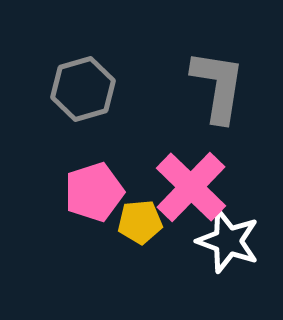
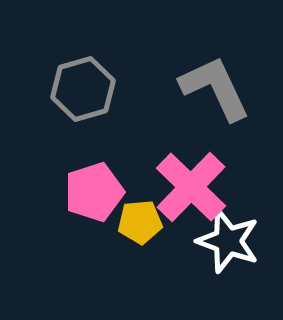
gray L-shape: moved 3 px left, 2 px down; rotated 34 degrees counterclockwise
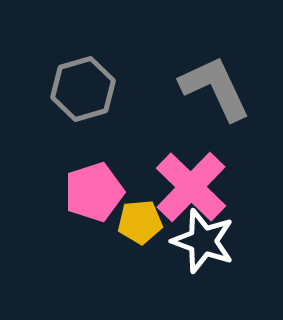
white star: moved 25 px left
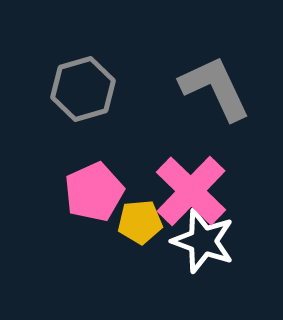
pink cross: moved 4 px down
pink pentagon: rotated 6 degrees counterclockwise
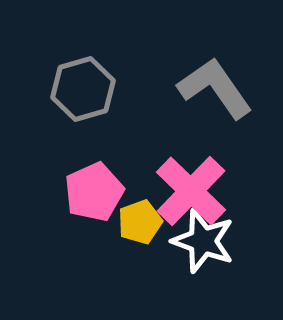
gray L-shape: rotated 10 degrees counterclockwise
yellow pentagon: rotated 15 degrees counterclockwise
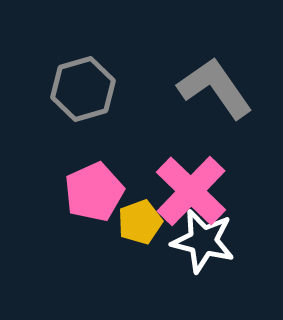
white star: rotated 6 degrees counterclockwise
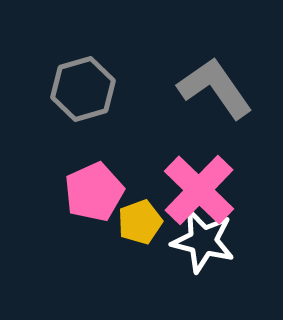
pink cross: moved 8 px right, 1 px up
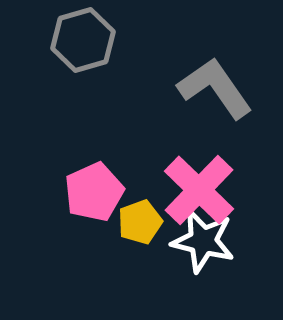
gray hexagon: moved 49 px up
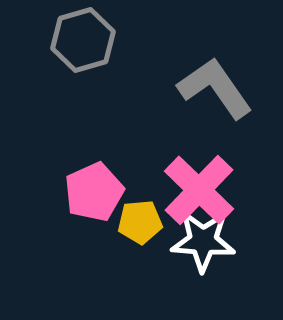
yellow pentagon: rotated 15 degrees clockwise
white star: rotated 10 degrees counterclockwise
